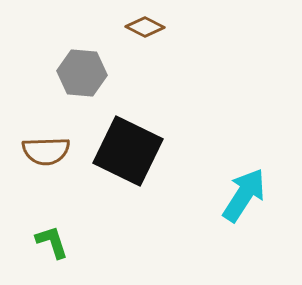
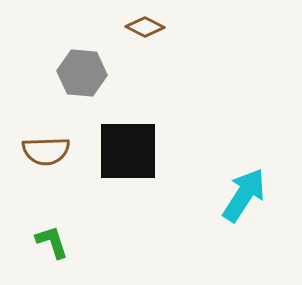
black square: rotated 26 degrees counterclockwise
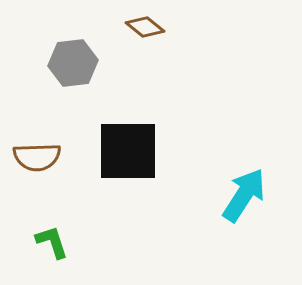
brown diamond: rotated 12 degrees clockwise
gray hexagon: moved 9 px left, 10 px up; rotated 12 degrees counterclockwise
brown semicircle: moved 9 px left, 6 px down
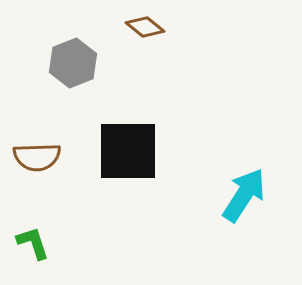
gray hexagon: rotated 15 degrees counterclockwise
green L-shape: moved 19 px left, 1 px down
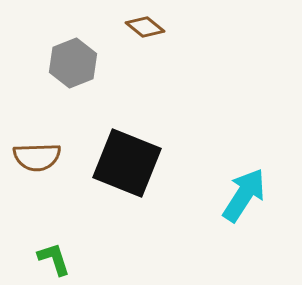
black square: moved 1 px left, 12 px down; rotated 22 degrees clockwise
green L-shape: moved 21 px right, 16 px down
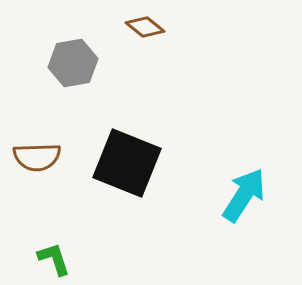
gray hexagon: rotated 12 degrees clockwise
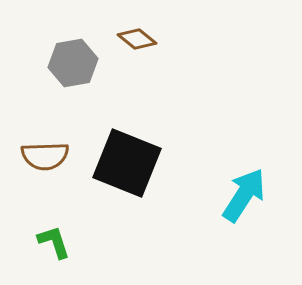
brown diamond: moved 8 px left, 12 px down
brown semicircle: moved 8 px right, 1 px up
green L-shape: moved 17 px up
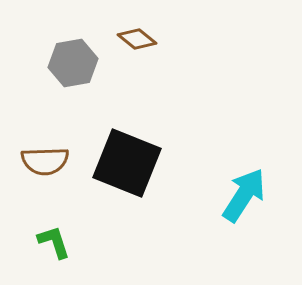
brown semicircle: moved 5 px down
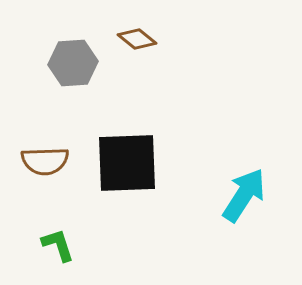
gray hexagon: rotated 6 degrees clockwise
black square: rotated 24 degrees counterclockwise
green L-shape: moved 4 px right, 3 px down
